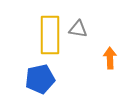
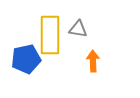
orange arrow: moved 17 px left, 3 px down
blue pentagon: moved 14 px left, 20 px up
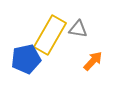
yellow rectangle: rotated 30 degrees clockwise
orange arrow: rotated 45 degrees clockwise
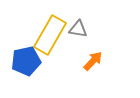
blue pentagon: moved 2 px down
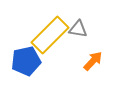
yellow rectangle: rotated 15 degrees clockwise
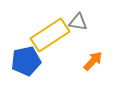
gray triangle: moved 7 px up
yellow rectangle: rotated 12 degrees clockwise
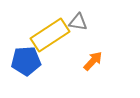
blue pentagon: rotated 8 degrees clockwise
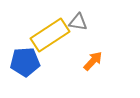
blue pentagon: moved 1 px left, 1 px down
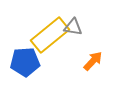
gray triangle: moved 5 px left, 5 px down
yellow rectangle: rotated 6 degrees counterclockwise
